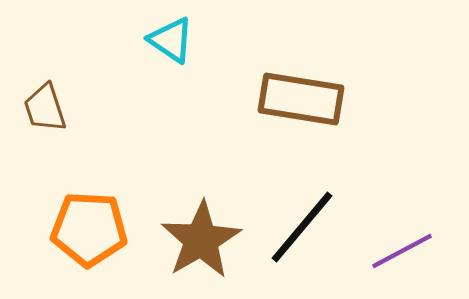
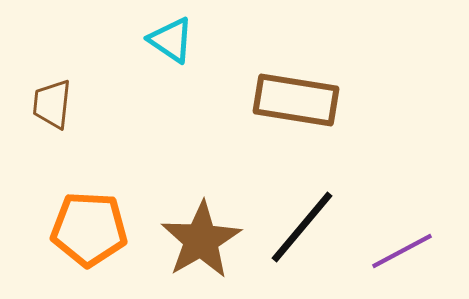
brown rectangle: moved 5 px left, 1 px down
brown trapezoid: moved 7 px right, 4 px up; rotated 24 degrees clockwise
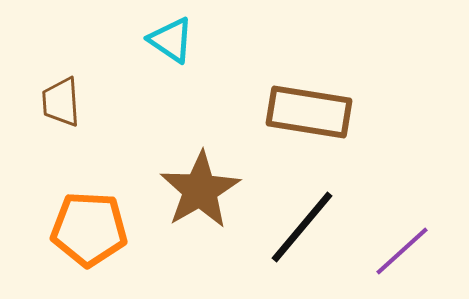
brown rectangle: moved 13 px right, 12 px down
brown trapezoid: moved 9 px right, 2 px up; rotated 10 degrees counterclockwise
brown star: moved 1 px left, 50 px up
purple line: rotated 14 degrees counterclockwise
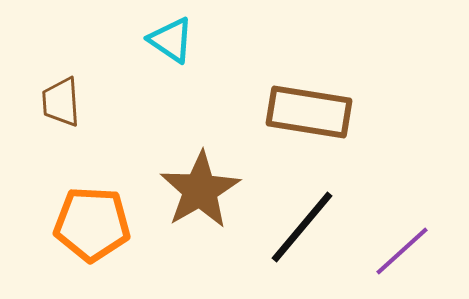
orange pentagon: moved 3 px right, 5 px up
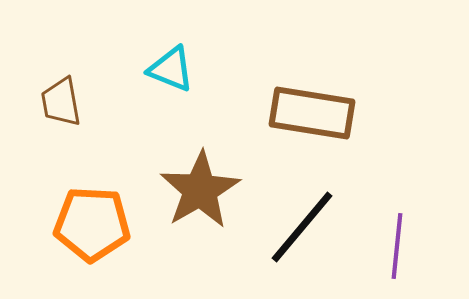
cyan triangle: moved 29 px down; rotated 12 degrees counterclockwise
brown trapezoid: rotated 6 degrees counterclockwise
brown rectangle: moved 3 px right, 1 px down
purple line: moved 5 px left, 5 px up; rotated 42 degrees counterclockwise
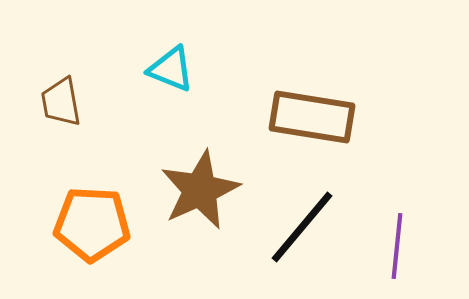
brown rectangle: moved 4 px down
brown star: rotated 6 degrees clockwise
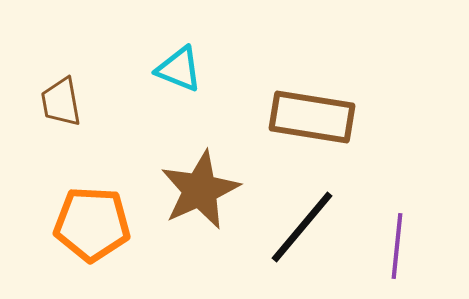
cyan triangle: moved 8 px right
